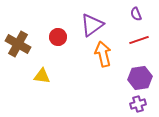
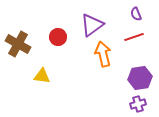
red line: moved 5 px left, 3 px up
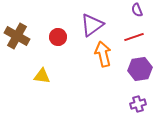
purple semicircle: moved 1 px right, 4 px up
brown cross: moved 1 px left, 8 px up
purple hexagon: moved 9 px up
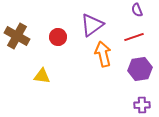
purple cross: moved 4 px right, 1 px down; rotated 14 degrees clockwise
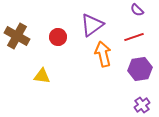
purple semicircle: rotated 24 degrees counterclockwise
purple cross: rotated 35 degrees counterclockwise
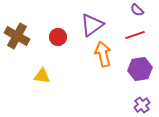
red line: moved 1 px right, 2 px up
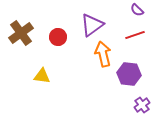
brown cross: moved 4 px right, 3 px up; rotated 25 degrees clockwise
purple hexagon: moved 11 px left, 5 px down; rotated 15 degrees clockwise
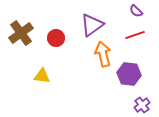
purple semicircle: moved 1 px left, 1 px down
red circle: moved 2 px left, 1 px down
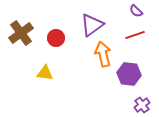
yellow triangle: moved 3 px right, 3 px up
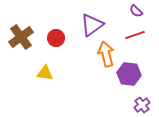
brown cross: moved 4 px down
orange arrow: moved 3 px right
